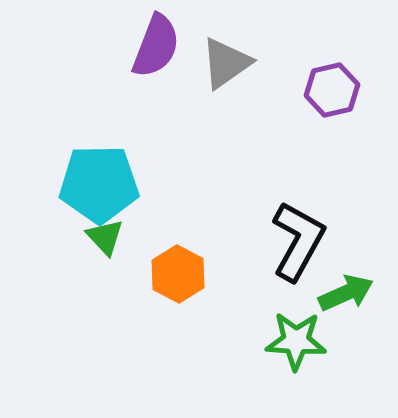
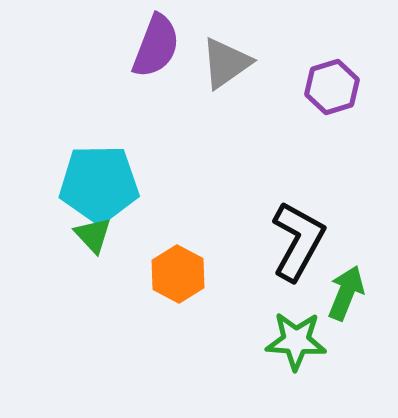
purple hexagon: moved 3 px up; rotated 4 degrees counterclockwise
green triangle: moved 12 px left, 2 px up
green arrow: rotated 44 degrees counterclockwise
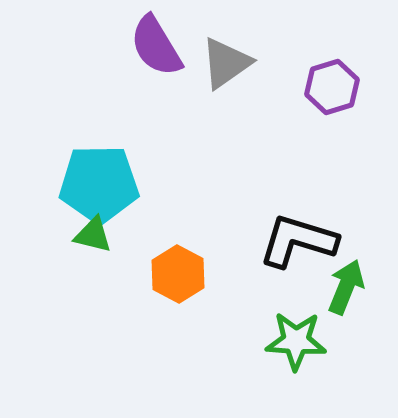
purple semicircle: rotated 128 degrees clockwise
green triangle: rotated 33 degrees counterclockwise
black L-shape: rotated 102 degrees counterclockwise
green arrow: moved 6 px up
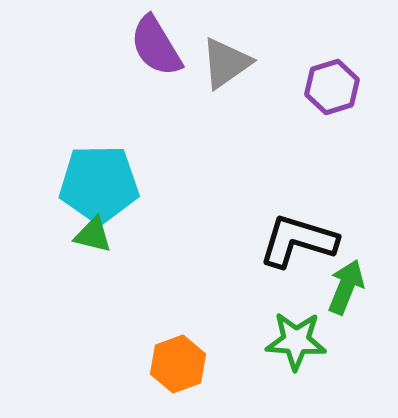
orange hexagon: moved 90 px down; rotated 12 degrees clockwise
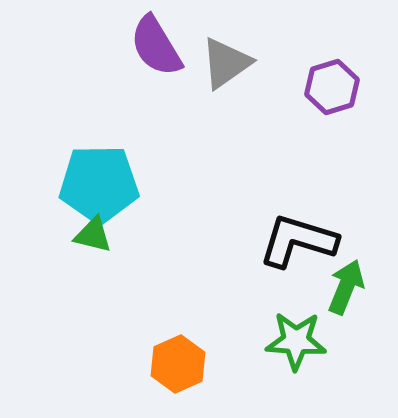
orange hexagon: rotated 4 degrees counterclockwise
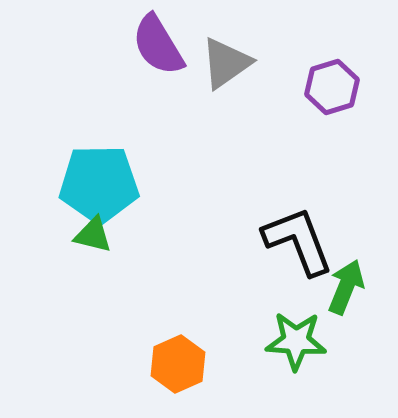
purple semicircle: moved 2 px right, 1 px up
black L-shape: rotated 52 degrees clockwise
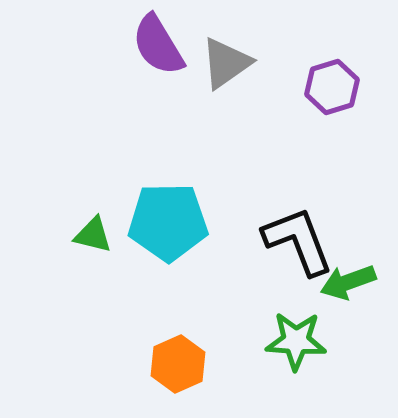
cyan pentagon: moved 69 px right, 38 px down
green arrow: moved 2 px right, 5 px up; rotated 132 degrees counterclockwise
